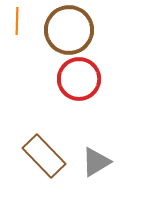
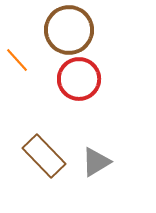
orange line: moved 39 px down; rotated 44 degrees counterclockwise
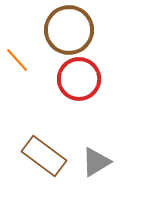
brown rectangle: rotated 9 degrees counterclockwise
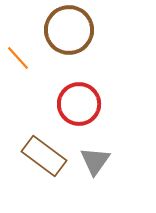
orange line: moved 1 px right, 2 px up
red circle: moved 25 px down
gray triangle: moved 1 px left, 1 px up; rotated 24 degrees counterclockwise
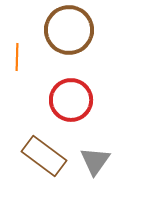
orange line: moved 1 px left, 1 px up; rotated 44 degrees clockwise
red circle: moved 8 px left, 4 px up
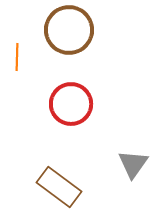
red circle: moved 4 px down
brown rectangle: moved 15 px right, 31 px down
gray triangle: moved 38 px right, 3 px down
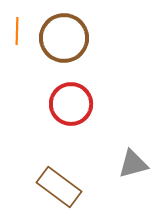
brown circle: moved 5 px left, 8 px down
orange line: moved 26 px up
gray triangle: rotated 40 degrees clockwise
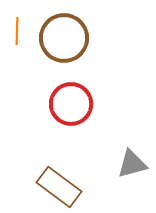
gray triangle: moved 1 px left
